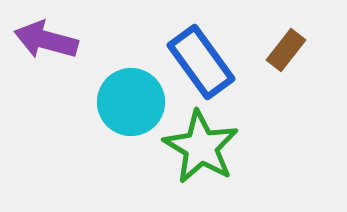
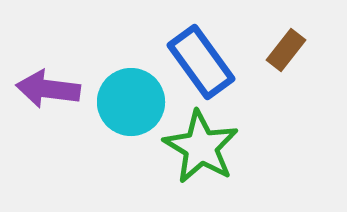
purple arrow: moved 2 px right, 49 px down; rotated 8 degrees counterclockwise
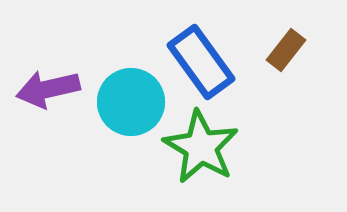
purple arrow: rotated 20 degrees counterclockwise
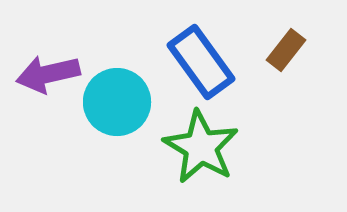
purple arrow: moved 15 px up
cyan circle: moved 14 px left
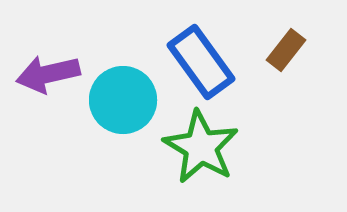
cyan circle: moved 6 px right, 2 px up
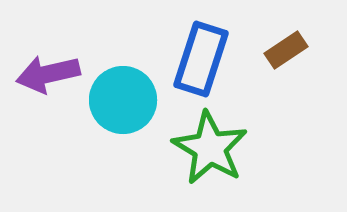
brown rectangle: rotated 18 degrees clockwise
blue rectangle: moved 3 px up; rotated 54 degrees clockwise
green star: moved 9 px right, 1 px down
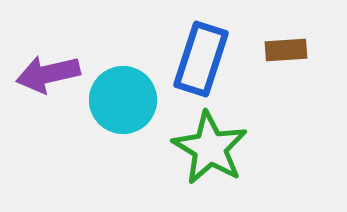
brown rectangle: rotated 30 degrees clockwise
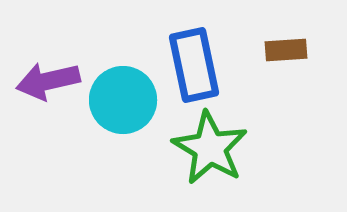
blue rectangle: moved 7 px left, 6 px down; rotated 30 degrees counterclockwise
purple arrow: moved 7 px down
